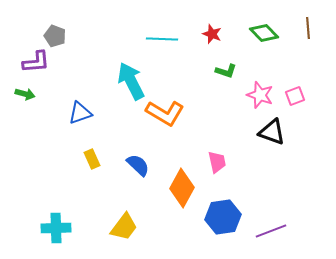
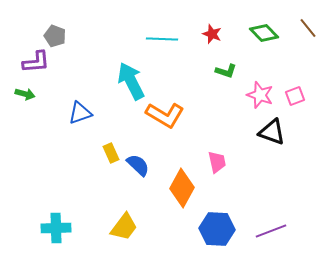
brown line: rotated 35 degrees counterclockwise
orange L-shape: moved 2 px down
yellow rectangle: moved 19 px right, 6 px up
blue hexagon: moved 6 px left, 12 px down; rotated 12 degrees clockwise
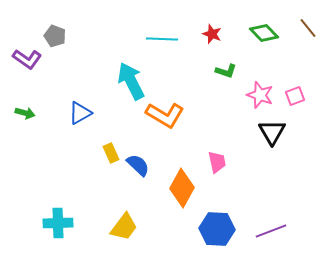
purple L-shape: moved 9 px left, 3 px up; rotated 40 degrees clockwise
green arrow: moved 19 px down
blue triangle: rotated 10 degrees counterclockwise
black triangle: rotated 40 degrees clockwise
cyan cross: moved 2 px right, 5 px up
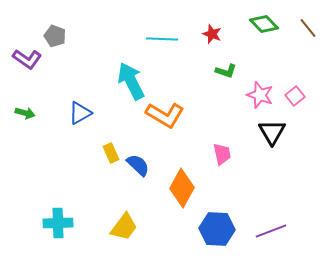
green diamond: moved 9 px up
pink square: rotated 18 degrees counterclockwise
pink trapezoid: moved 5 px right, 8 px up
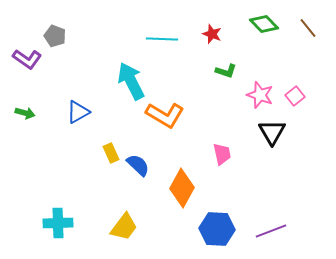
blue triangle: moved 2 px left, 1 px up
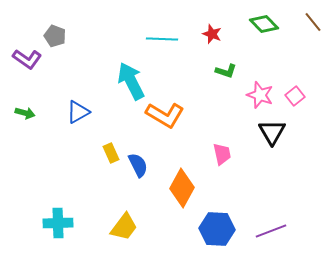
brown line: moved 5 px right, 6 px up
blue semicircle: rotated 20 degrees clockwise
